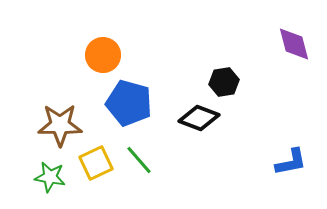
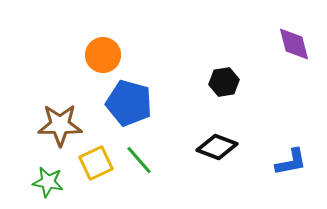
black diamond: moved 18 px right, 29 px down
green star: moved 2 px left, 5 px down
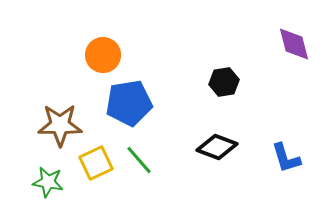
blue pentagon: rotated 24 degrees counterclockwise
blue L-shape: moved 5 px left, 4 px up; rotated 84 degrees clockwise
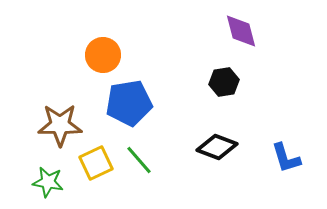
purple diamond: moved 53 px left, 13 px up
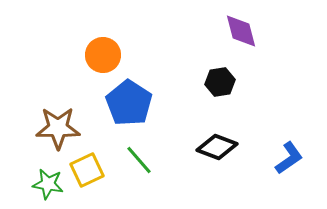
black hexagon: moved 4 px left
blue pentagon: rotated 30 degrees counterclockwise
brown star: moved 2 px left, 3 px down
blue L-shape: moved 3 px right; rotated 108 degrees counterclockwise
yellow square: moved 9 px left, 7 px down
green star: moved 2 px down
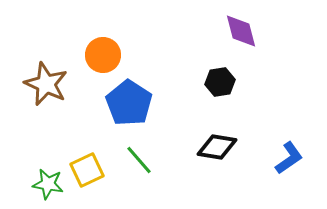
brown star: moved 12 px left, 44 px up; rotated 24 degrees clockwise
black diamond: rotated 12 degrees counterclockwise
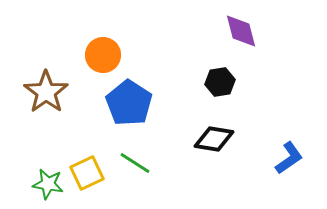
brown star: moved 8 px down; rotated 12 degrees clockwise
black diamond: moved 3 px left, 8 px up
green line: moved 4 px left, 3 px down; rotated 16 degrees counterclockwise
yellow square: moved 3 px down
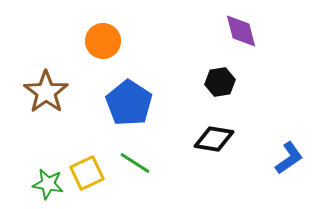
orange circle: moved 14 px up
